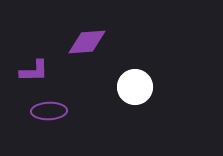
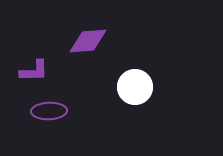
purple diamond: moved 1 px right, 1 px up
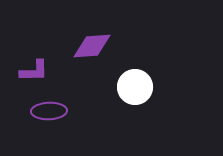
purple diamond: moved 4 px right, 5 px down
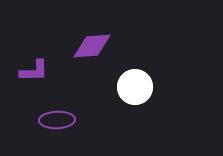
purple ellipse: moved 8 px right, 9 px down
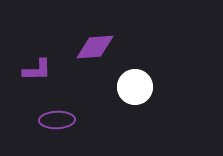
purple diamond: moved 3 px right, 1 px down
purple L-shape: moved 3 px right, 1 px up
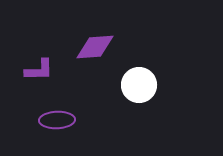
purple L-shape: moved 2 px right
white circle: moved 4 px right, 2 px up
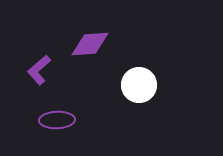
purple diamond: moved 5 px left, 3 px up
purple L-shape: rotated 140 degrees clockwise
